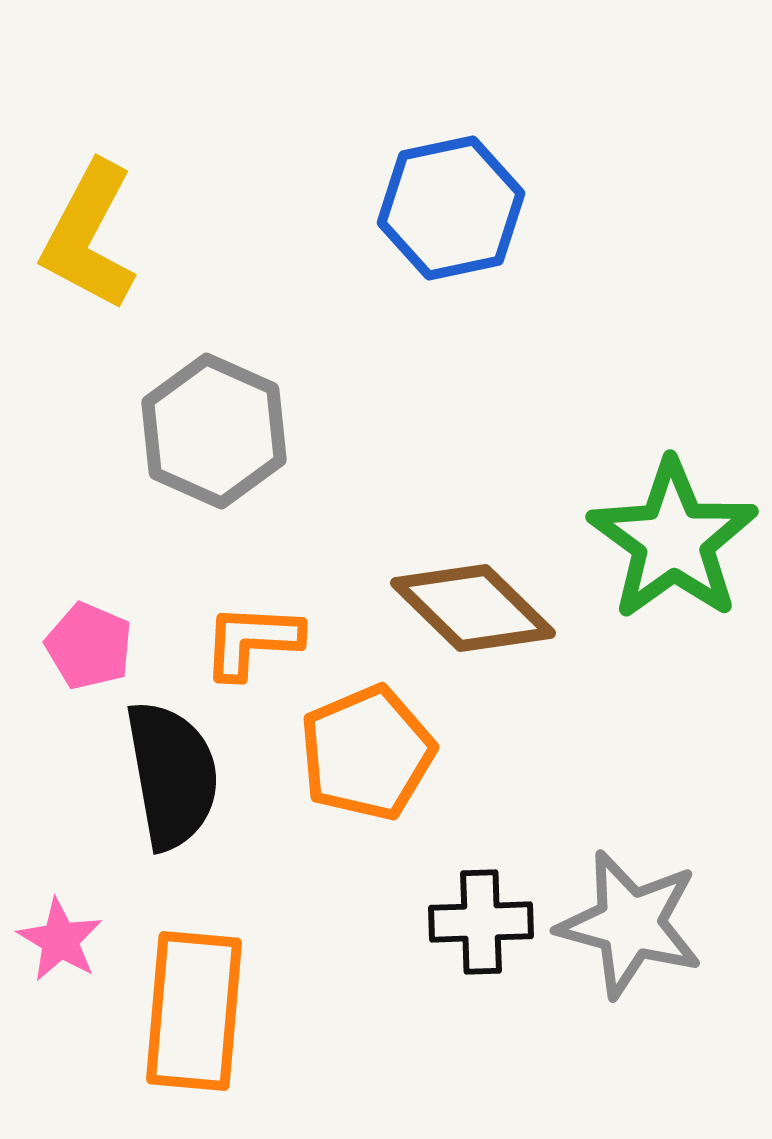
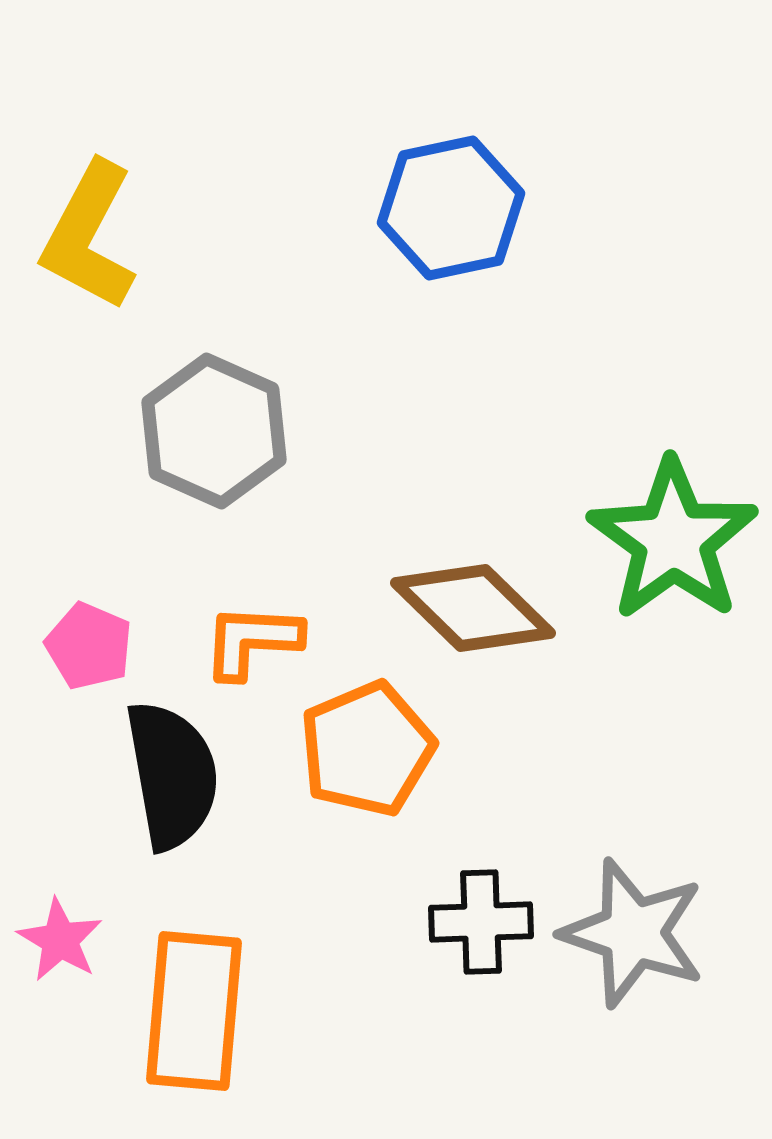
orange pentagon: moved 4 px up
gray star: moved 3 px right, 9 px down; rotated 4 degrees clockwise
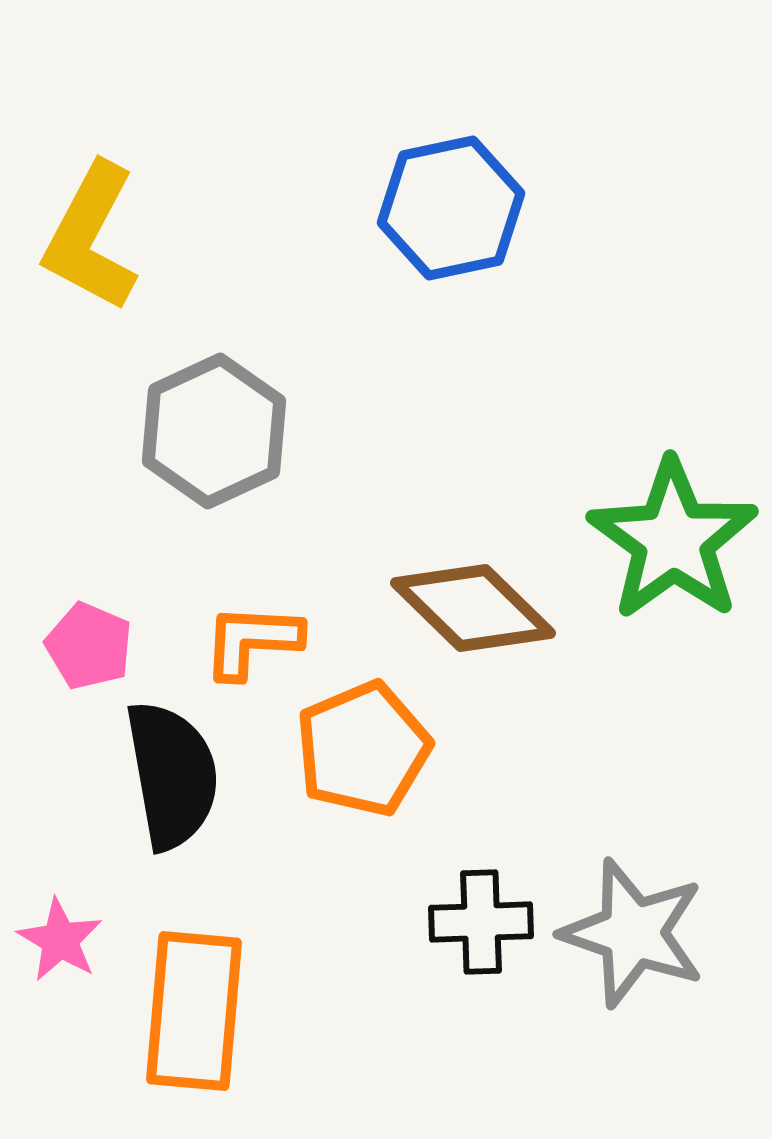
yellow L-shape: moved 2 px right, 1 px down
gray hexagon: rotated 11 degrees clockwise
orange pentagon: moved 4 px left
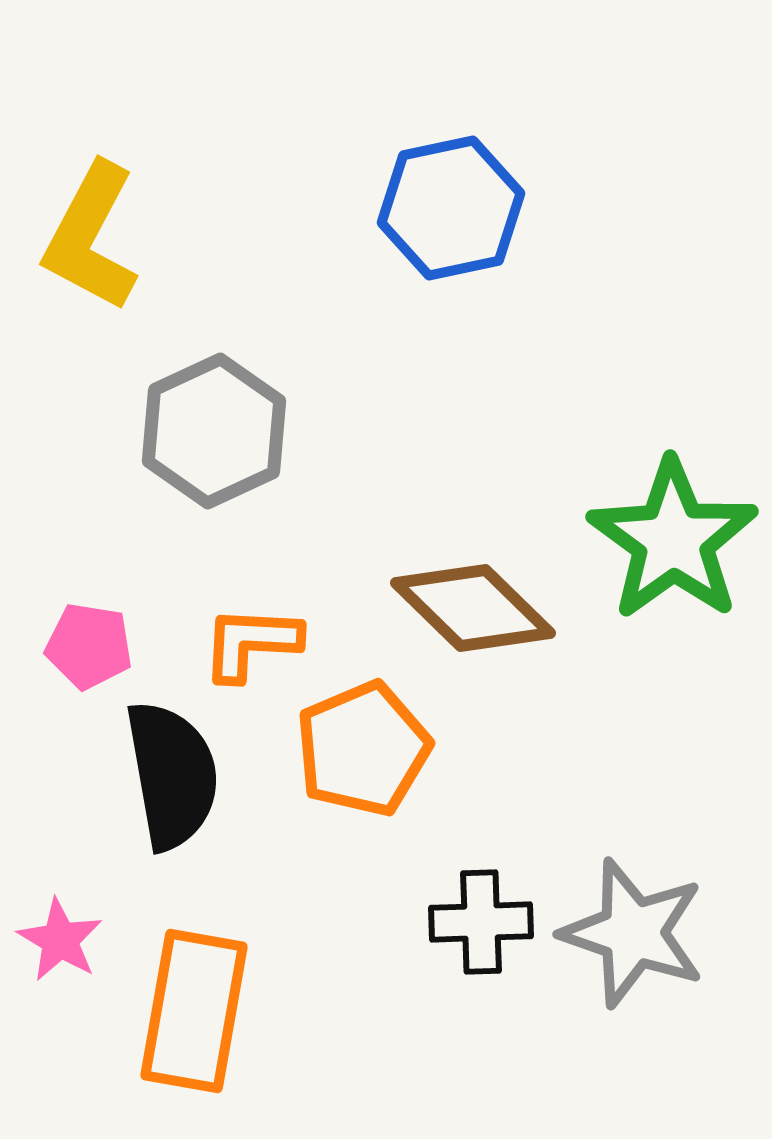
orange L-shape: moved 1 px left, 2 px down
pink pentagon: rotated 14 degrees counterclockwise
orange rectangle: rotated 5 degrees clockwise
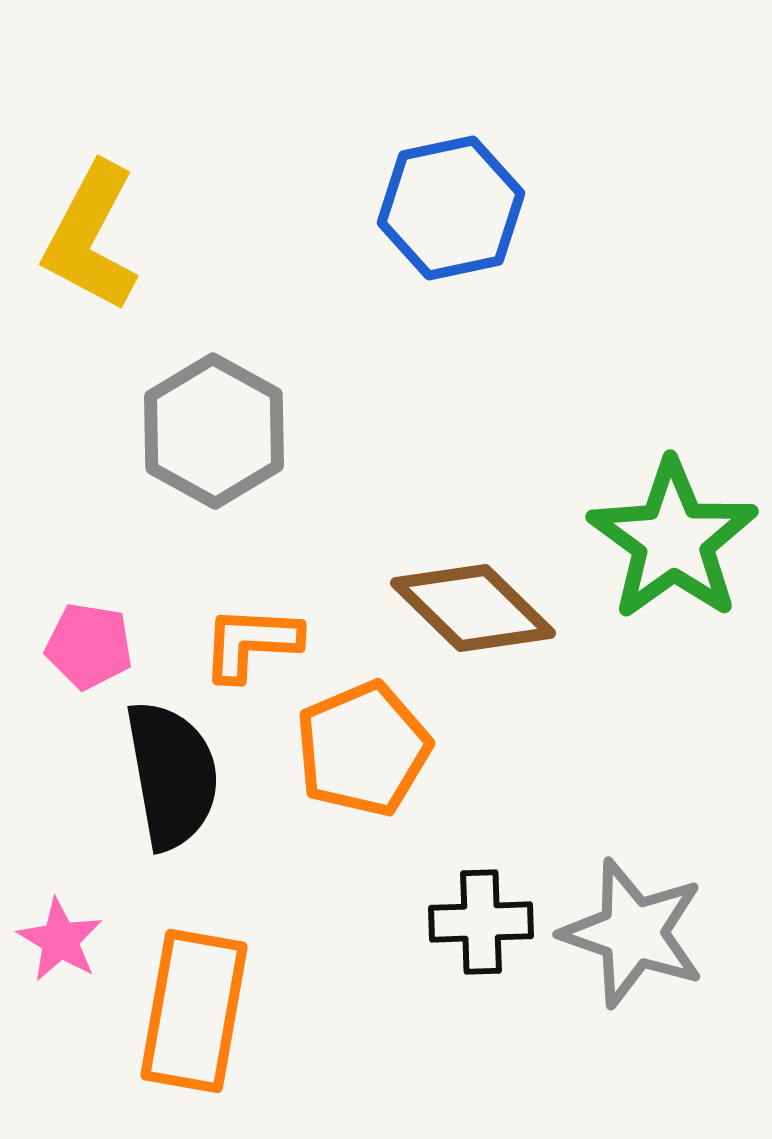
gray hexagon: rotated 6 degrees counterclockwise
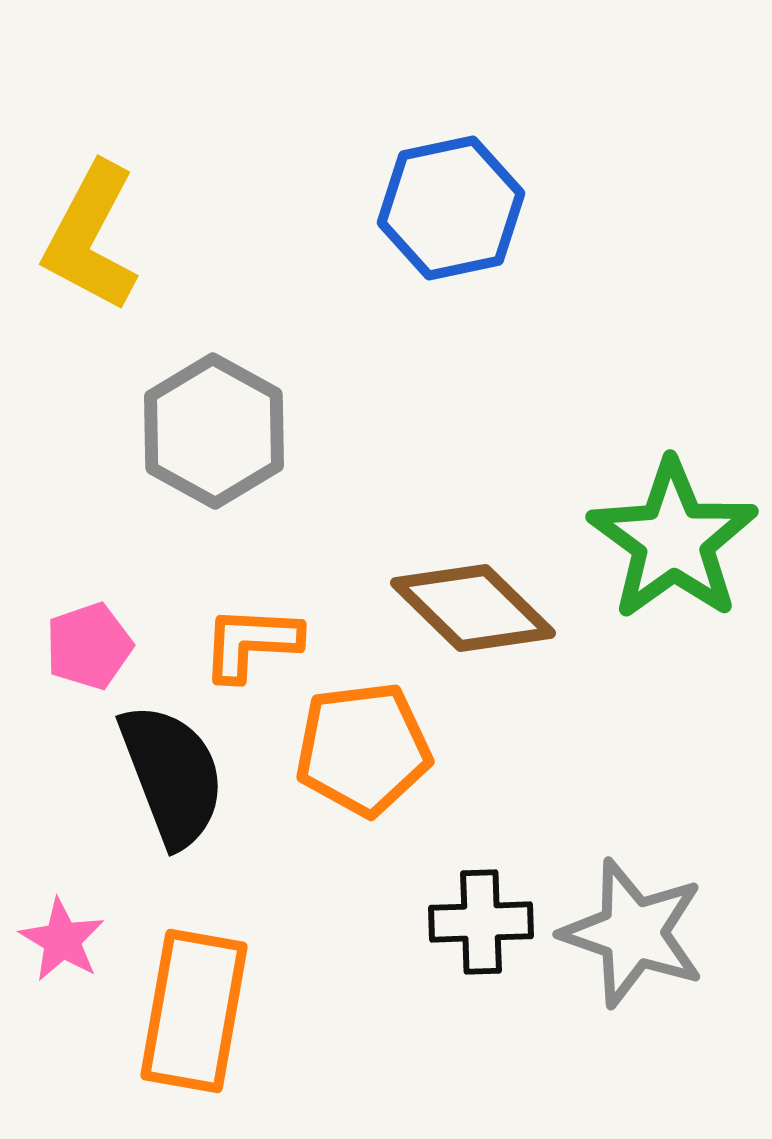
pink pentagon: rotated 28 degrees counterclockwise
orange pentagon: rotated 16 degrees clockwise
black semicircle: rotated 11 degrees counterclockwise
pink star: moved 2 px right
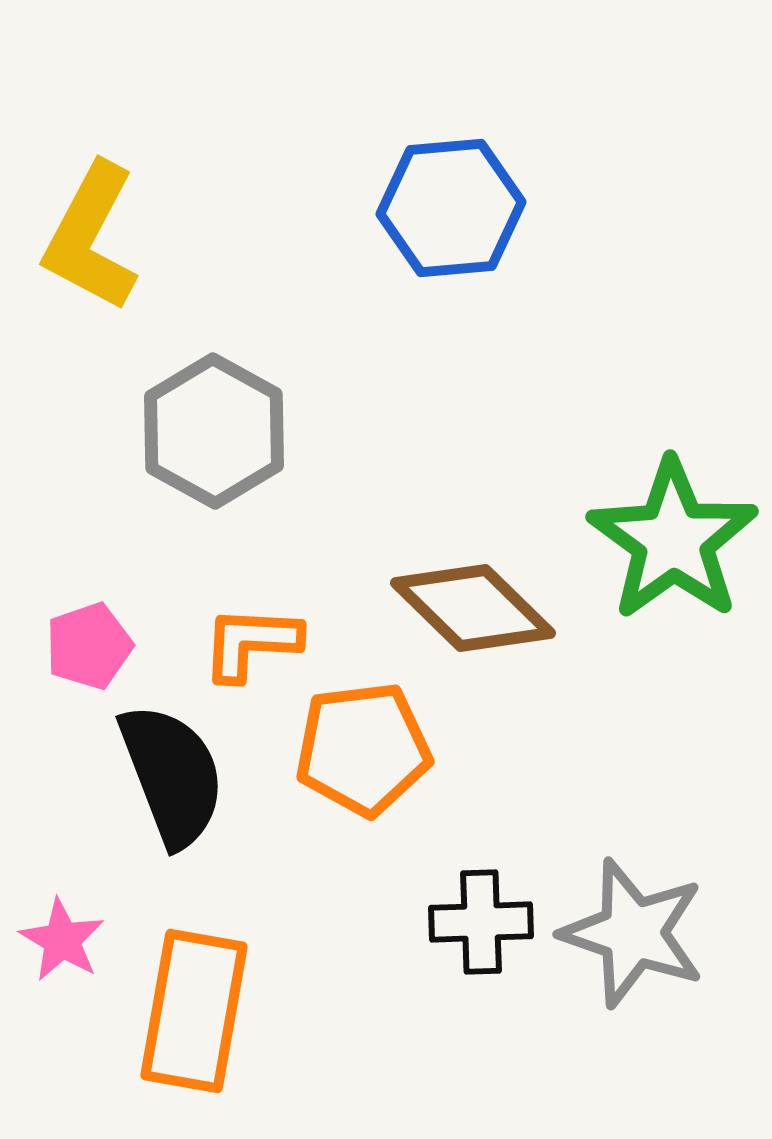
blue hexagon: rotated 7 degrees clockwise
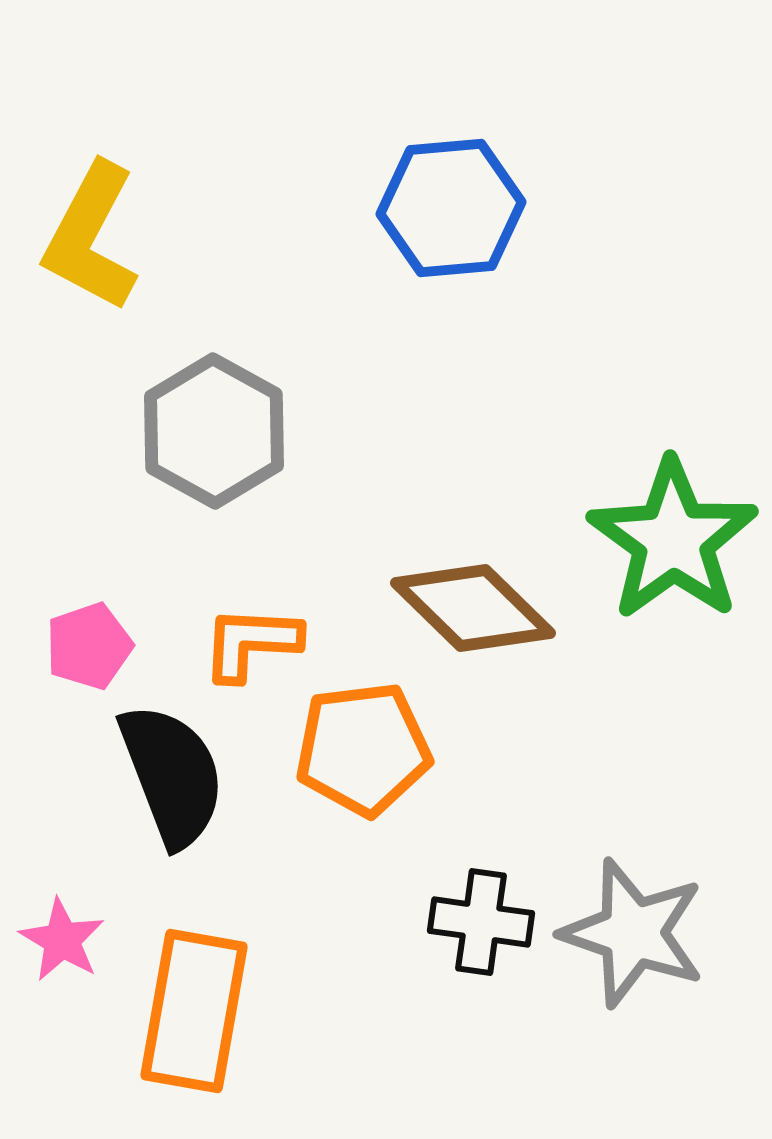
black cross: rotated 10 degrees clockwise
